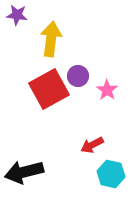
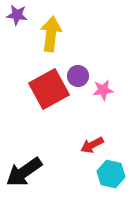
yellow arrow: moved 5 px up
pink star: moved 4 px left; rotated 30 degrees clockwise
black arrow: rotated 21 degrees counterclockwise
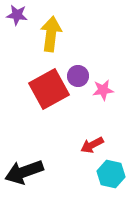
black arrow: rotated 15 degrees clockwise
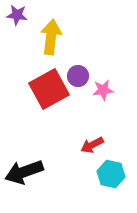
yellow arrow: moved 3 px down
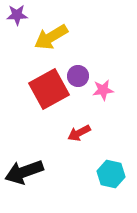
purple star: rotated 10 degrees counterclockwise
yellow arrow: rotated 128 degrees counterclockwise
red arrow: moved 13 px left, 12 px up
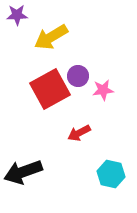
red square: moved 1 px right
black arrow: moved 1 px left
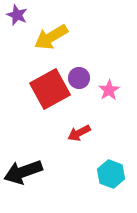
purple star: rotated 25 degrees clockwise
purple circle: moved 1 px right, 2 px down
pink star: moved 6 px right; rotated 25 degrees counterclockwise
cyan hexagon: rotated 8 degrees clockwise
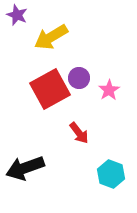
red arrow: rotated 100 degrees counterclockwise
black arrow: moved 2 px right, 4 px up
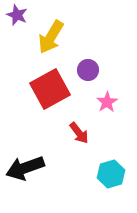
yellow arrow: rotated 28 degrees counterclockwise
purple circle: moved 9 px right, 8 px up
pink star: moved 2 px left, 12 px down
cyan hexagon: rotated 24 degrees clockwise
